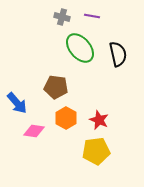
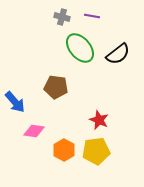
black semicircle: rotated 65 degrees clockwise
blue arrow: moved 2 px left, 1 px up
orange hexagon: moved 2 px left, 32 px down
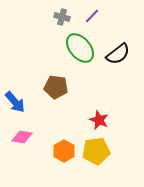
purple line: rotated 56 degrees counterclockwise
pink diamond: moved 12 px left, 6 px down
orange hexagon: moved 1 px down
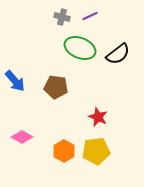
purple line: moved 2 px left; rotated 21 degrees clockwise
green ellipse: rotated 28 degrees counterclockwise
blue arrow: moved 21 px up
red star: moved 1 px left, 3 px up
pink diamond: rotated 20 degrees clockwise
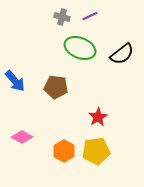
black semicircle: moved 4 px right
red star: rotated 18 degrees clockwise
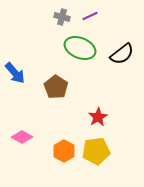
blue arrow: moved 8 px up
brown pentagon: rotated 25 degrees clockwise
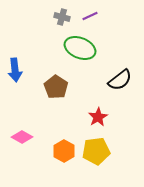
black semicircle: moved 2 px left, 26 px down
blue arrow: moved 3 px up; rotated 35 degrees clockwise
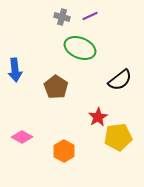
yellow pentagon: moved 22 px right, 14 px up
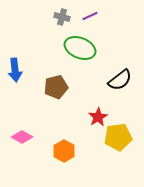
brown pentagon: rotated 25 degrees clockwise
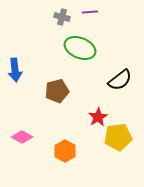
purple line: moved 4 px up; rotated 21 degrees clockwise
brown pentagon: moved 1 px right, 4 px down
orange hexagon: moved 1 px right
